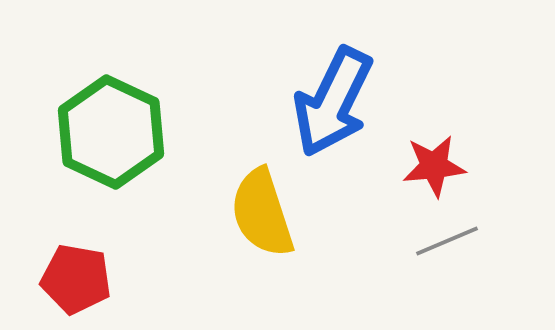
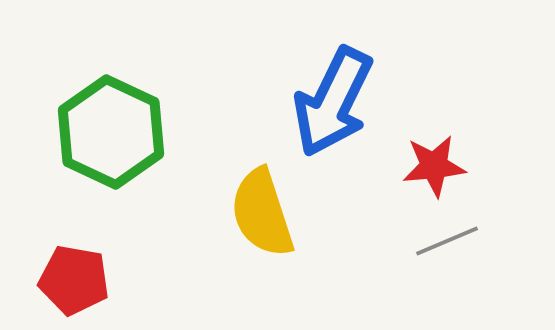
red pentagon: moved 2 px left, 1 px down
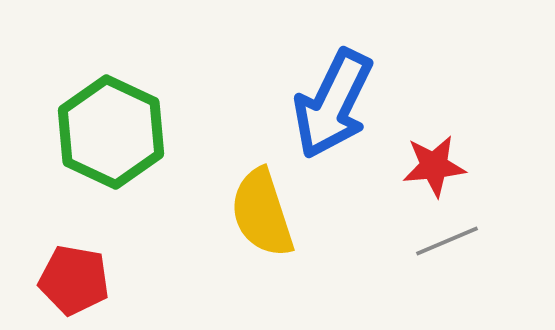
blue arrow: moved 2 px down
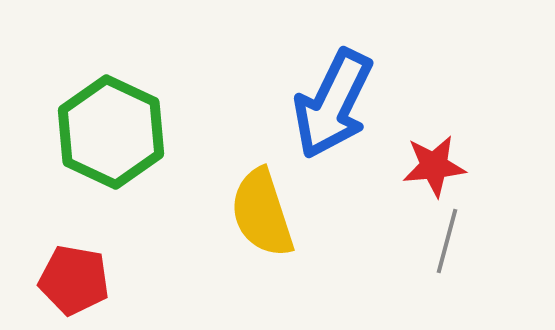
gray line: rotated 52 degrees counterclockwise
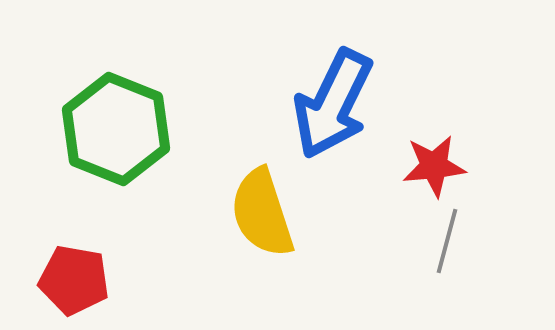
green hexagon: moved 5 px right, 3 px up; rotated 3 degrees counterclockwise
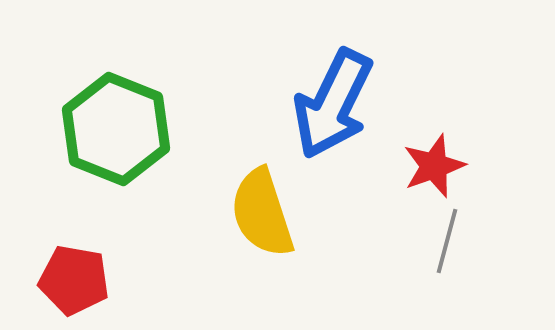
red star: rotated 14 degrees counterclockwise
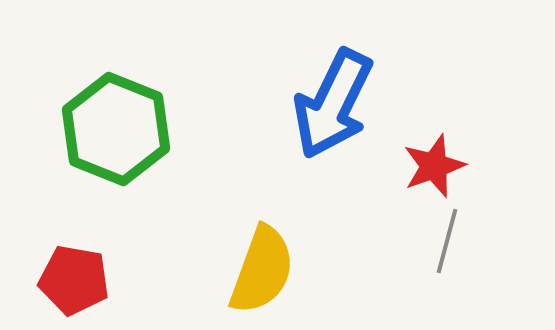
yellow semicircle: moved 57 px down; rotated 142 degrees counterclockwise
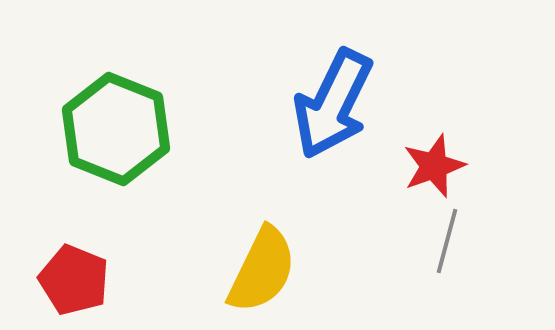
yellow semicircle: rotated 6 degrees clockwise
red pentagon: rotated 12 degrees clockwise
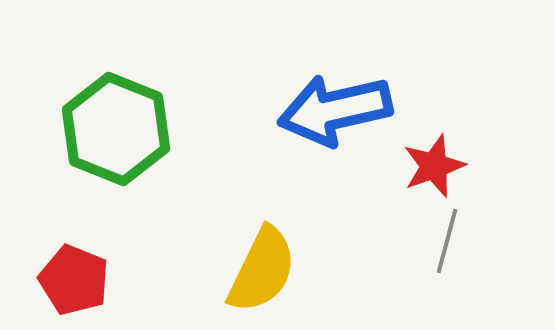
blue arrow: moved 2 px right, 6 px down; rotated 51 degrees clockwise
